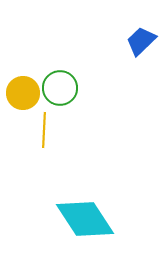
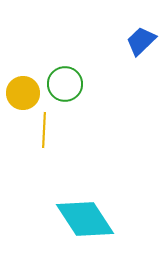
green circle: moved 5 px right, 4 px up
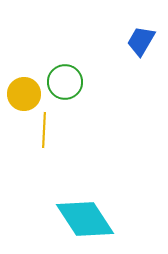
blue trapezoid: rotated 16 degrees counterclockwise
green circle: moved 2 px up
yellow circle: moved 1 px right, 1 px down
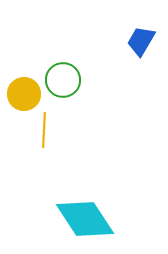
green circle: moved 2 px left, 2 px up
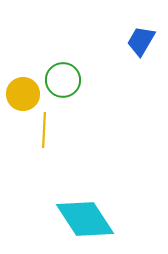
yellow circle: moved 1 px left
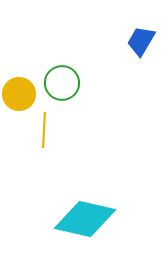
green circle: moved 1 px left, 3 px down
yellow circle: moved 4 px left
cyan diamond: rotated 44 degrees counterclockwise
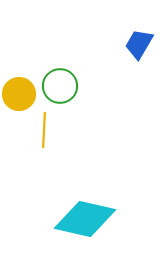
blue trapezoid: moved 2 px left, 3 px down
green circle: moved 2 px left, 3 px down
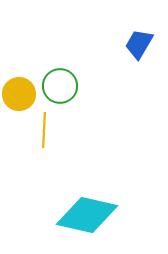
cyan diamond: moved 2 px right, 4 px up
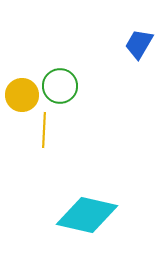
yellow circle: moved 3 px right, 1 px down
